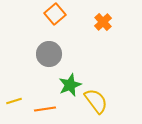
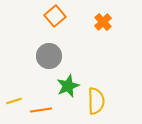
orange square: moved 2 px down
gray circle: moved 2 px down
green star: moved 2 px left, 1 px down
yellow semicircle: rotated 36 degrees clockwise
orange line: moved 4 px left, 1 px down
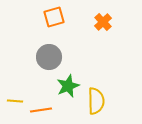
orange square: moved 1 px left, 1 px down; rotated 25 degrees clockwise
gray circle: moved 1 px down
yellow line: moved 1 px right; rotated 21 degrees clockwise
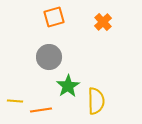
green star: rotated 10 degrees counterclockwise
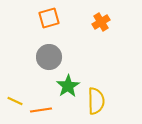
orange square: moved 5 px left, 1 px down
orange cross: moved 2 px left; rotated 12 degrees clockwise
yellow line: rotated 21 degrees clockwise
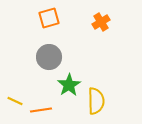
green star: moved 1 px right, 1 px up
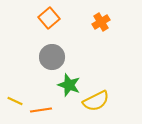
orange square: rotated 25 degrees counterclockwise
gray circle: moved 3 px right
green star: rotated 20 degrees counterclockwise
yellow semicircle: rotated 64 degrees clockwise
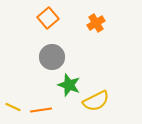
orange square: moved 1 px left
orange cross: moved 5 px left, 1 px down
yellow line: moved 2 px left, 6 px down
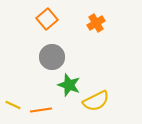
orange square: moved 1 px left, 1 px down
yellow line: moved 2 px up
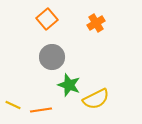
yellow semicircle: moved 2 px up
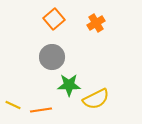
orange square: moved 7 px right
green star: rotated 20 degrees counterclockwise
